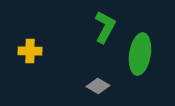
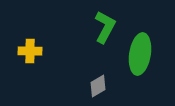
gray diamond: rotated 60 degrees counterclockwise
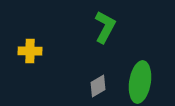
green ellipse: moved 28 px down
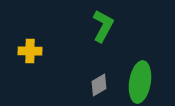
green L-shape: moved 2 px left, 1 px up
gray diamond: moved 1 px right, 1 px up
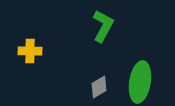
gray diamond: moved 2 px down
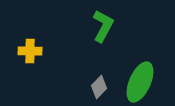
green ellipse: rotated 15 degrees clockwise
gray diamond: rotated 15 degrees counterclockwise
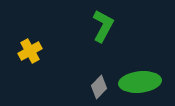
yellow cross: rotated 30 degrees counterclockwise
green ellipse: rotated 60 degrees clockwise
